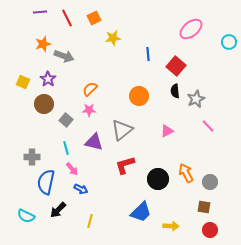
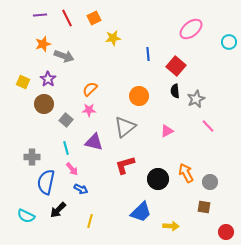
purple line: moved 3 px down
gray triangle: moved 3 px right, 3 px up
red circle: moved 16 px right, 2 px down
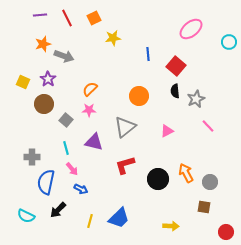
blue trapezoid: moved 22 px left, 6 px down
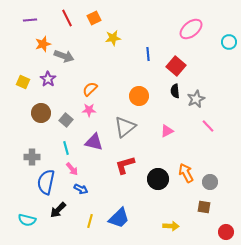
purple line: moved 10 px left, 5 px down
brown circle: moved 3 px left, 9 px down
cyan semicircle: moved 1 px right, 4 px down; rotated 12 degrees counterclockwise
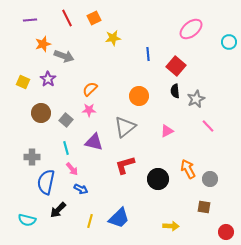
orange arrow: moved 2 px right, 4 px up
gray circle: moved 3 px up
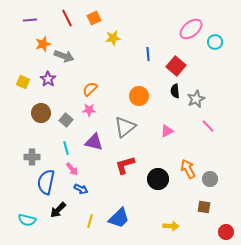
cyan circle: moved 14 px left
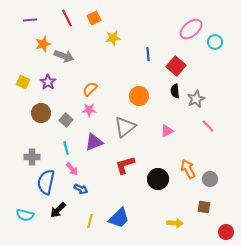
purple star: moved 3 px down
purple triangle: rotated 36 degrees counterclockwise
cyan semicircle: moved 2 px left, 5 px up
yellow arrow: moved 4 px right, 3 px up
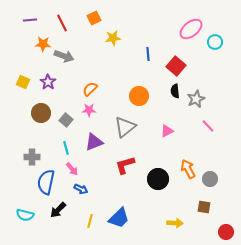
red line: moved 5 px left, 5 px down
orange star: rotated 21 degrees clockwise
